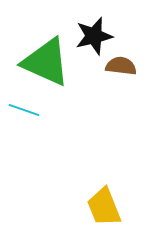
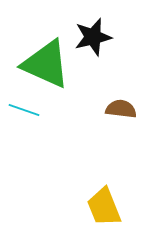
black star: moved 1 px left, 1 px down
green triangle: moved 2 px down
brown semicircle: moved 43 px down
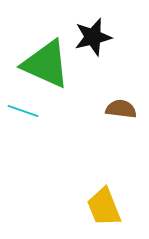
cyan line: moved 1 px left, 1 px down
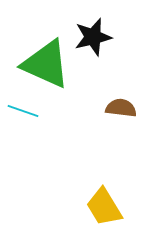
brown semicircle: moved 1 px up
yellow trapezoid: rotated 9 degrees counterclockwise
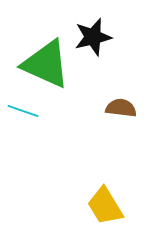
yellow trapezoid: moved 1 px right, 1 px up
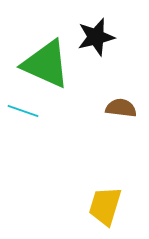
black star: moved 3 px right
yellow trapezoid: rotated 48 degrees clockwise
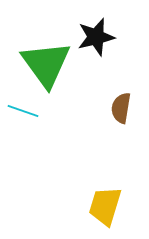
green triangle: rotated 30 degrees clockwise
brown semicircle: rotated 88 degrees counterclockwise
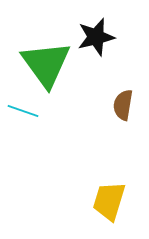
brown semicircle: moved 2 px right, 3 px up
yellow trapezoid: moved 4 px right, 5 px up
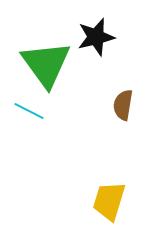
cyan line: moved 6 px right; rotated 8 degrees clockwise
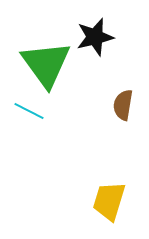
black star: moved 1 px left
